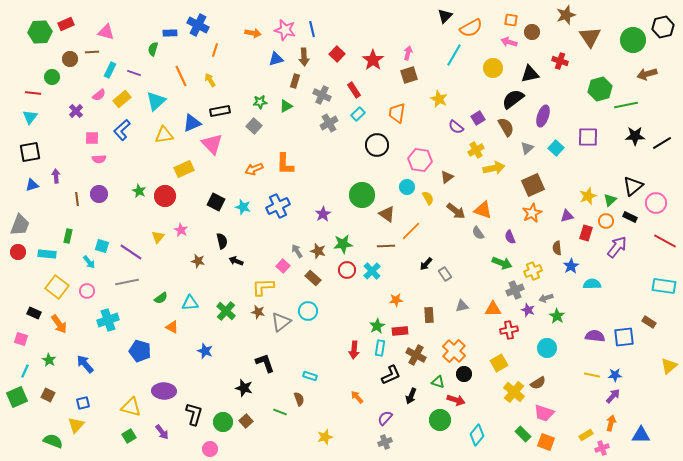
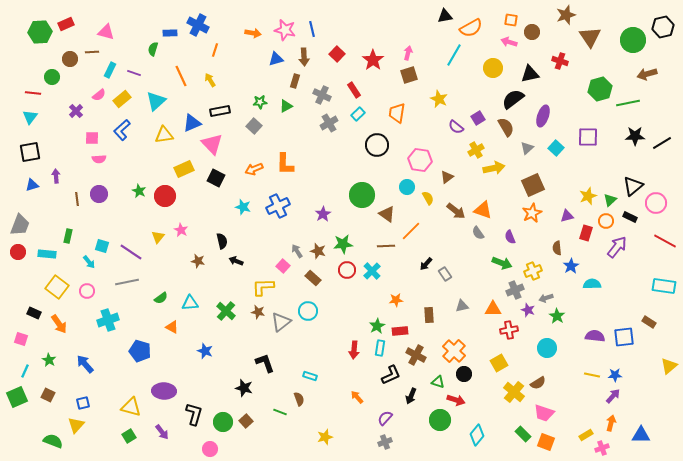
black triangle at (445, 16): rotated 35 degrees clockwise
green line at (626, 105): moved 2 px right, 2 px up
black square at (216, 202): moved 24 px up
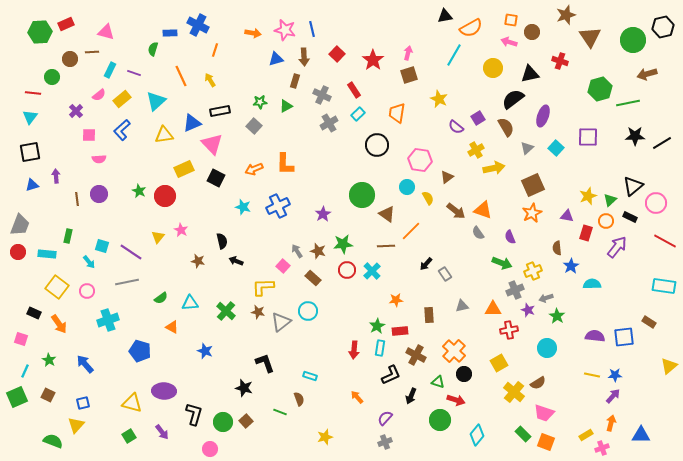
pink square at (92, 138): moved 3 px left, 3 px up
purple triangle at (567, 216): rotated 24 degrees clockwise
yellow triangle at (131, 407): moved 1 px right, 4 px up
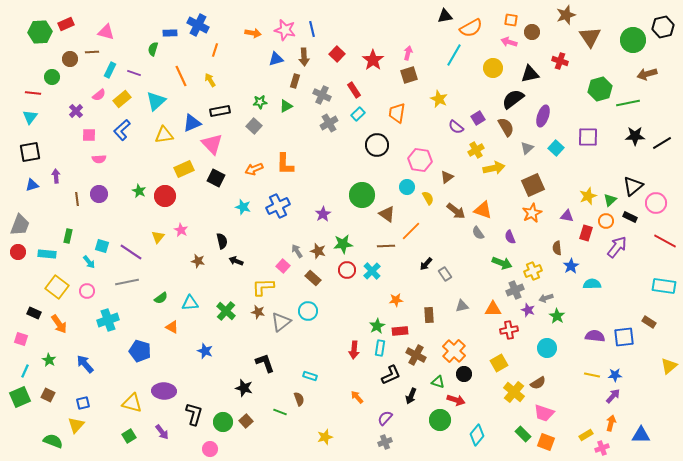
green square at (17, 397): moved 3 px right
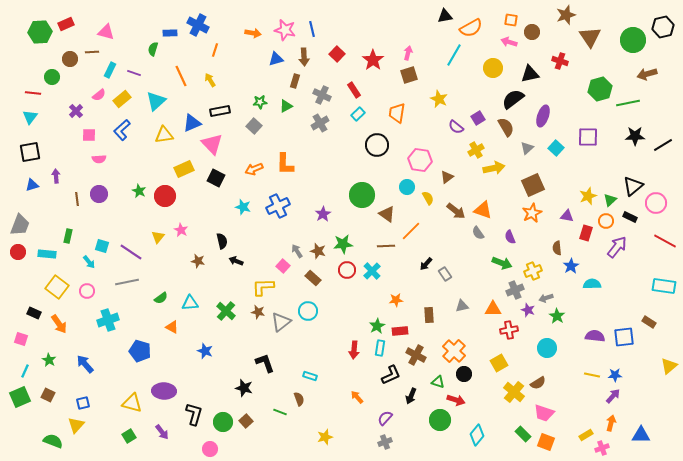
gray cross at (329, 123): moved 9 px left
black line at (662, 143): moved 1 px right, 2 px down
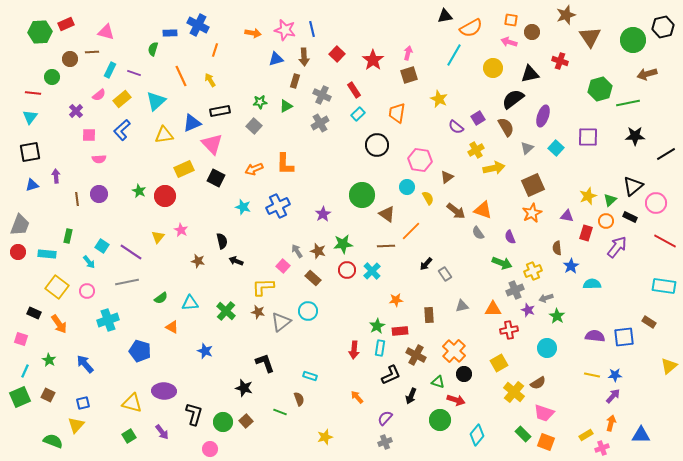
black line at (663, 145): moved 3 px right, 9 px down
cyan square at (102, 246): rotated 16 degrees clockwise
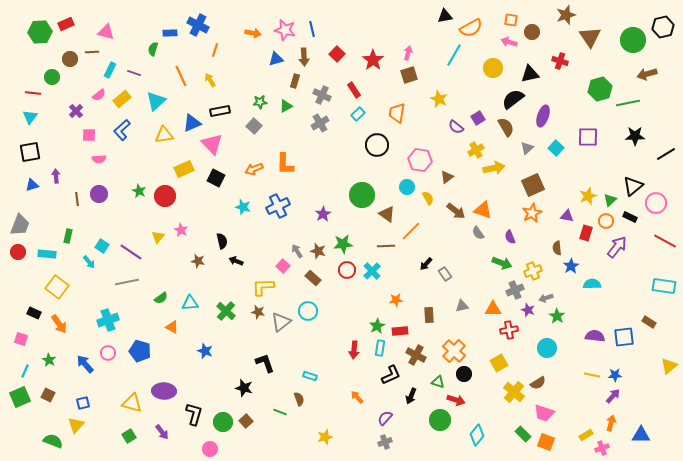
pink circle at (87, 291): moved 21 px right, 62 px down
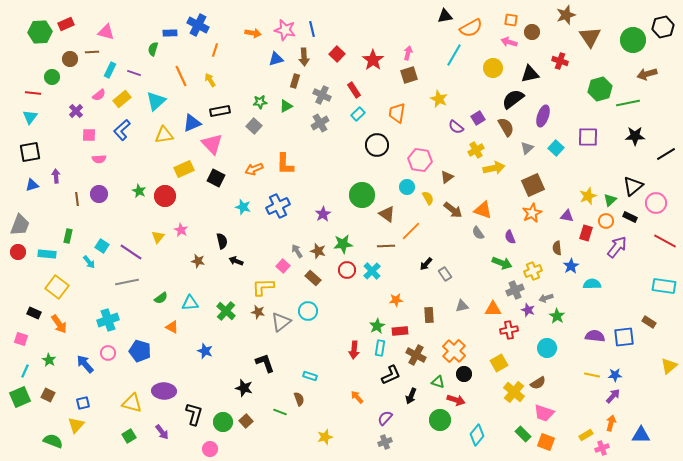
brown arrow at (456, 211): moved 3 px left, 1 px up
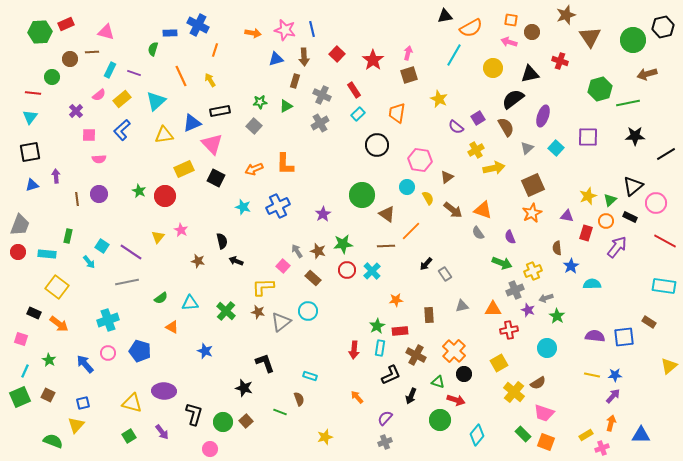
orange arrow at (59, 324): rotated 18 degrees counterclockwise
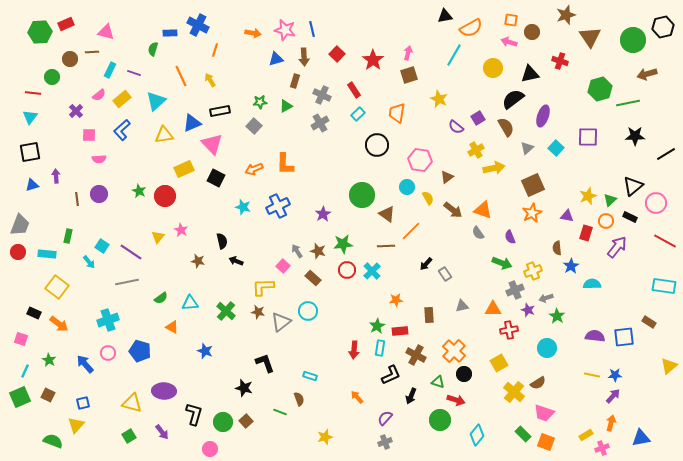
blue triangle at (641, 435): moved 3 px down; rotated 12 degrees counterclockwise
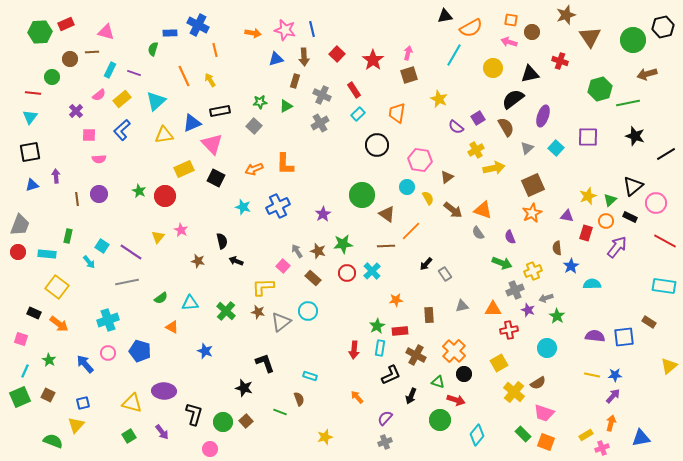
orange line at (215, 50): rotated 32 degrees counterclockwise
orange line at (181, 76): moved 3 px right
black star at (635, 136): rotated 18 degrees clockwise
red circle at (347, 270): moved 3 px down
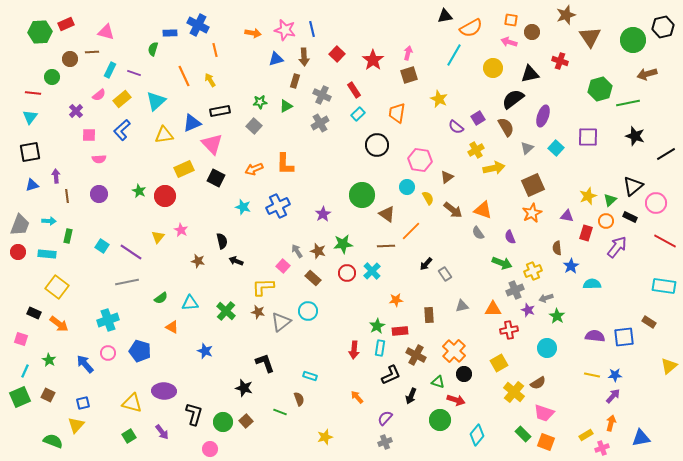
brown line at (77, 199): moved 10 px left, 3 px up
cyan arrow at (89, 262): moved 40 px left, 41 px up; rotated 48 degrees counterclockwise
